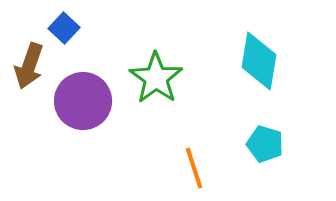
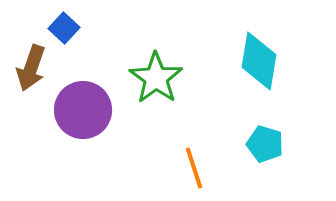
brown arrow: moved 2 px right, 2 px down
purple circle: moved 9 px down
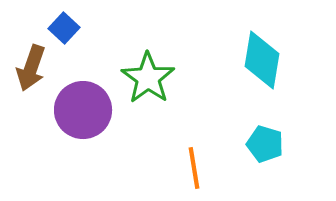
cyan diamond: moved 3 px right, 1 px up
green star: moved 8 px left
orange line: rotated 9 degrees clockwise
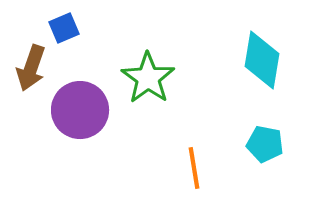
blue square: rotated 24 degrees clockwise
purple circle: moved 3 px left
cyan pentagon: rotated 6 degrees counterclockwise
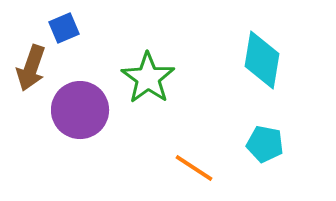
orange line: rotated 48 degrees counterclockwise
